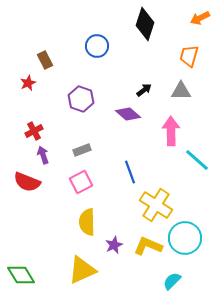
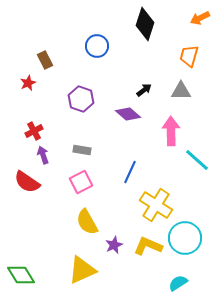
gray rectangle: rotated 30 degrees clockwise
blue line: rotated 45 degrees clockwise
red semicircle: rotated 12 degrees clockwise
yellow semicircle: rotated 28 degrees counterclockwise
cyan semicircle: moved 6 px right, 2 px down; rotated 12 degrees clockwise
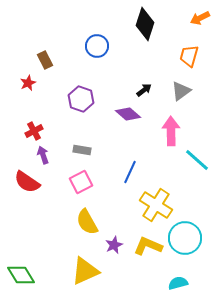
gray triangle: rotated 35 degrees counterclockwise
yellow triangle: moved 3 px right, 1 px down
cyan semicircle: rotated 18 degrees clockwise
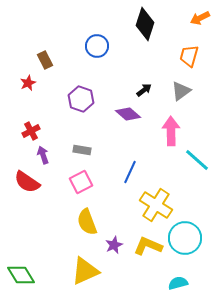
red cross: moved 3 px left
yellow semicircle: rotated 8 degrees clockwise
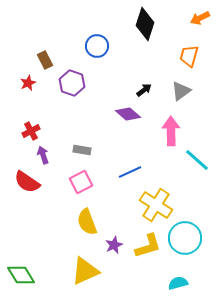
purple hexagon: moved 9 px left, 16 px up
blue line: rotated 40 degrees clockwise
yellow L-shape: rotated 140 degrees clockwise
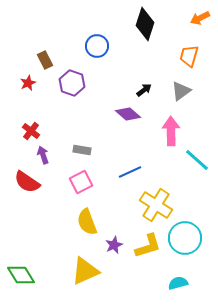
red cross: rotated 24 degrees counterclockwise
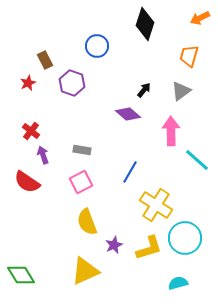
black arrow: rotated 14 degrees counterclockwise
blue line: rotated 35 degrees counterclockwise
yellow L-shape: moved 1 px right, 2 px down
